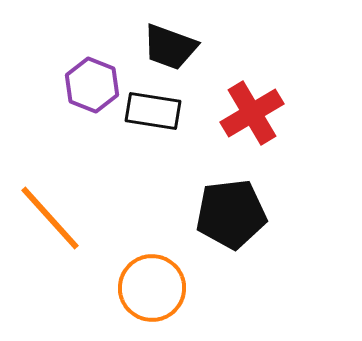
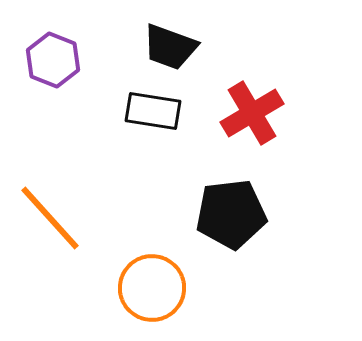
purple hexagon: moved 39 px left, 25 px up
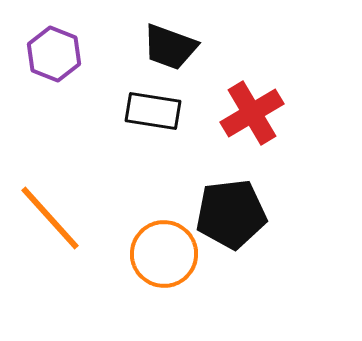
purple hexagon: moved 1 px right, 6 px up
orange circle: moved 12 px right, 34 px up
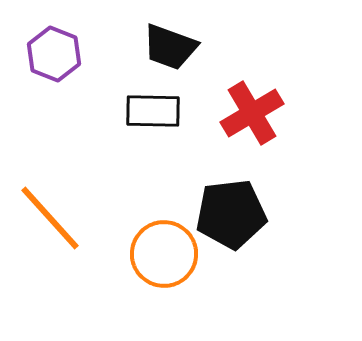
black rectangle: rotated 8 degrees counterclockwise
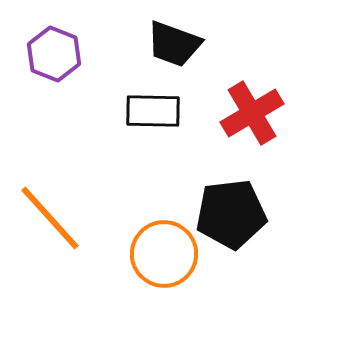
black trapezoid: moved 4 px right, 3 px up
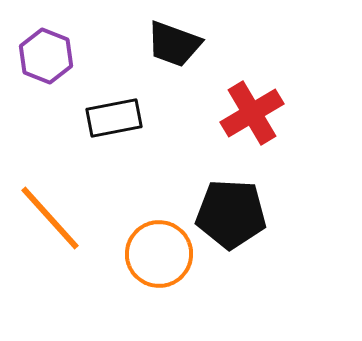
purple hexagon: moved 8 px left, 2 px down
black rectangle: moved 39 px left, 7 px down; rotated 12 degrees counterclockwise
black pentagon: rotated 10 degrees clockwise
orange circle: moved 5 px left
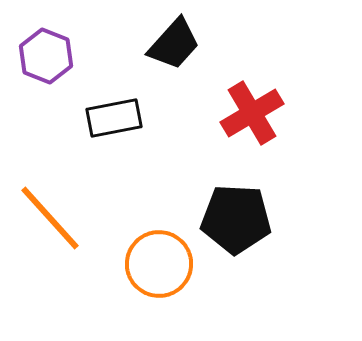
black trapezoid: rotated 68 degrees counterclockwise
black pentagon: moved 5 px right, 5 px down
orange circle: moved 10 px down
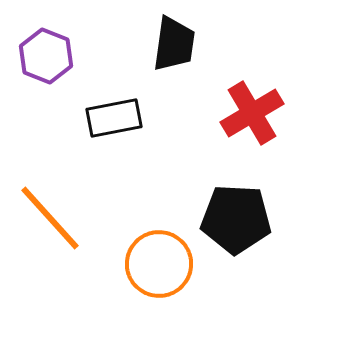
black trapezoid: rotated 34 degrees counterclockwise
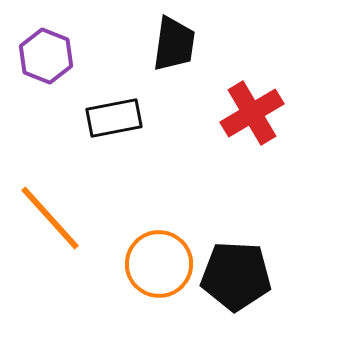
black pentagon: moved 57 px down
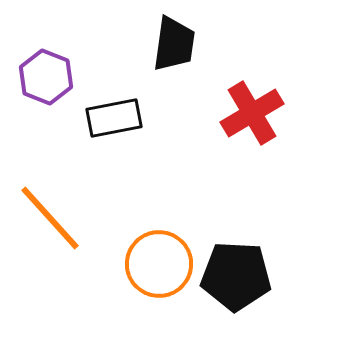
purple hexagon: moved 21 px down
